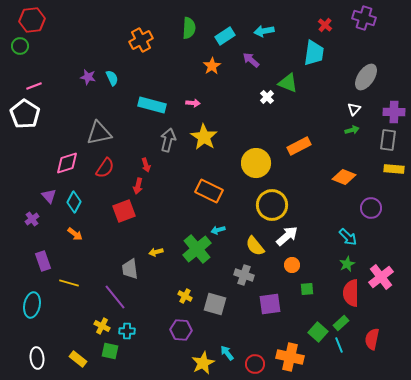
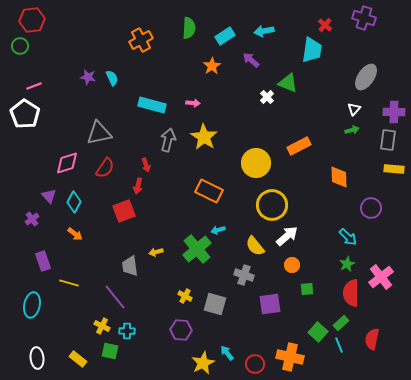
cyan trapezoid at (314, 53): moved 2 px left, 3 px up
orange diamond at (344, 177): moved 5 px left; rotated 65 degrees clockwise
gray trapezoid at (130, 269): moved 3 px up
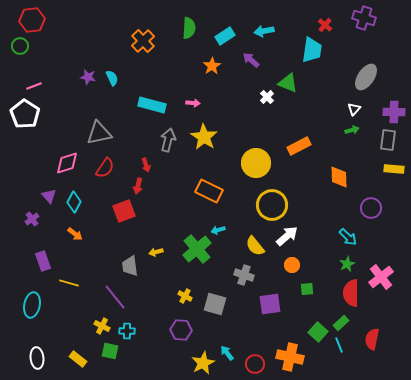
orange cross at (141, 40): moved 2 px right, 1 px down; rotated 15 degrees counterclockwise
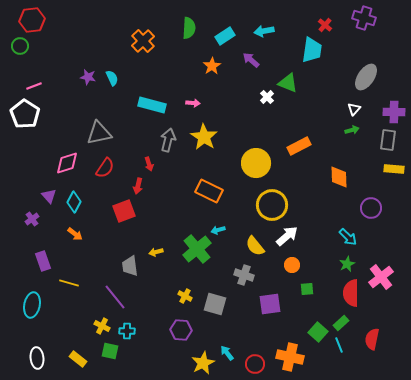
red arrow at (146, 165): moved 3 px right, 1 px up
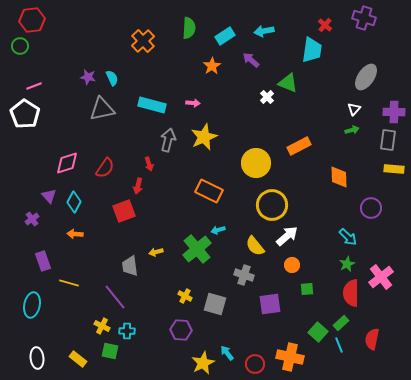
gray triangle at (99, 133): moved 3 px right, 24 px up
yellow star at (204, 137): rotated 16 degrees clockwise
orange arrow at (75, 234): rotated 147 degrees clockwise
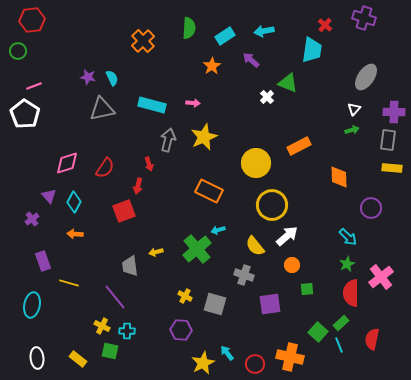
green circle at (20, 46): moved 2 px left, 5 px down
yellow rectangle at (394, 169): moved 2 px left, 1 px up
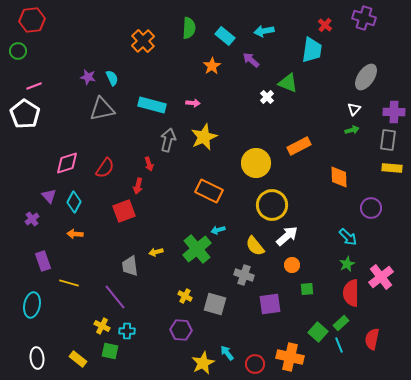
cyan rectangle at (225, 36): rotated 72 degrees clockwise
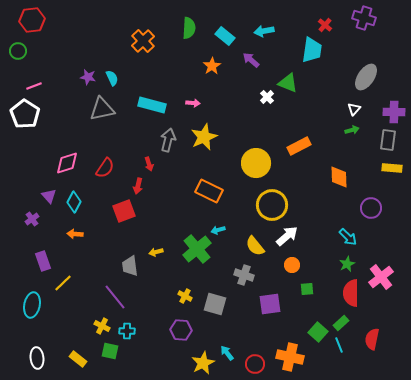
yellow line at (69, 283): moved 6 px left; rotated 60 degrees counterclockwise
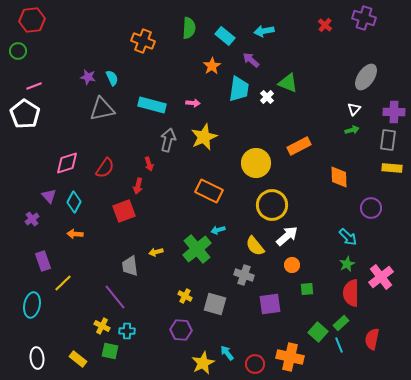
orange cross at (143, 41): rotated 25 degrees counterclockwise
cyan trapezoid at (312, 50): moved 73 px left, 39 px down
